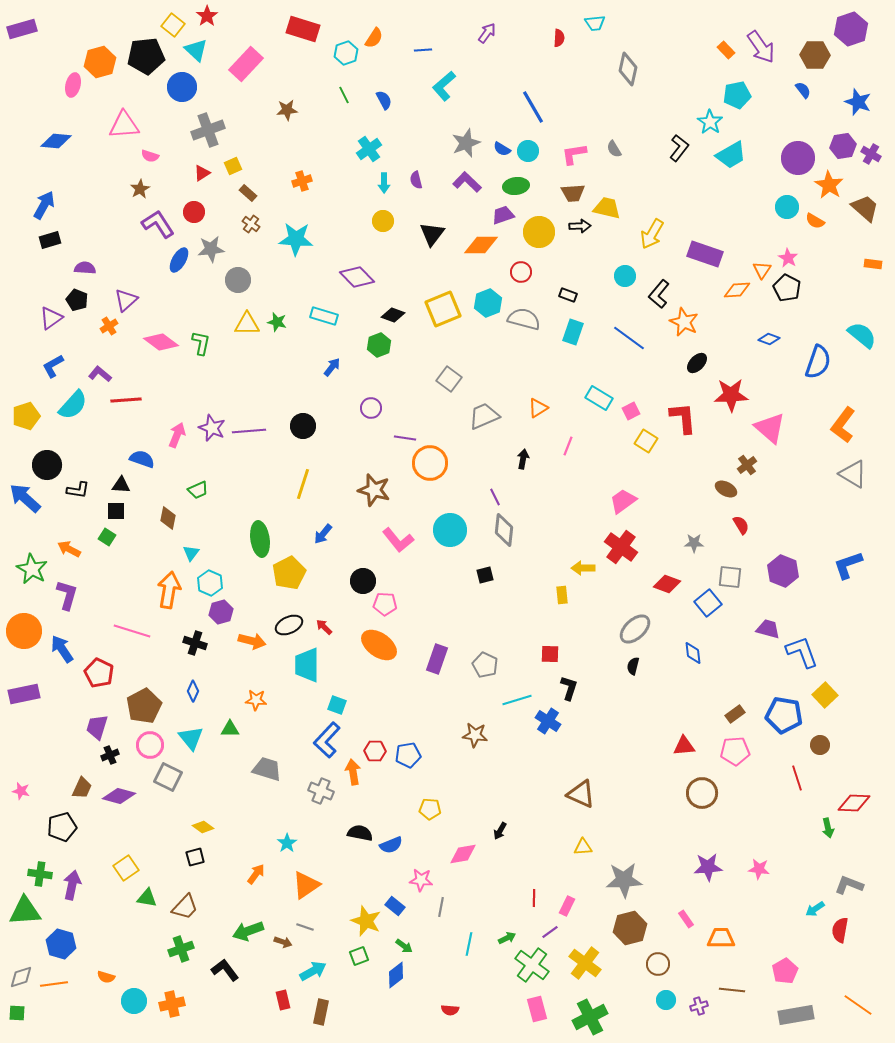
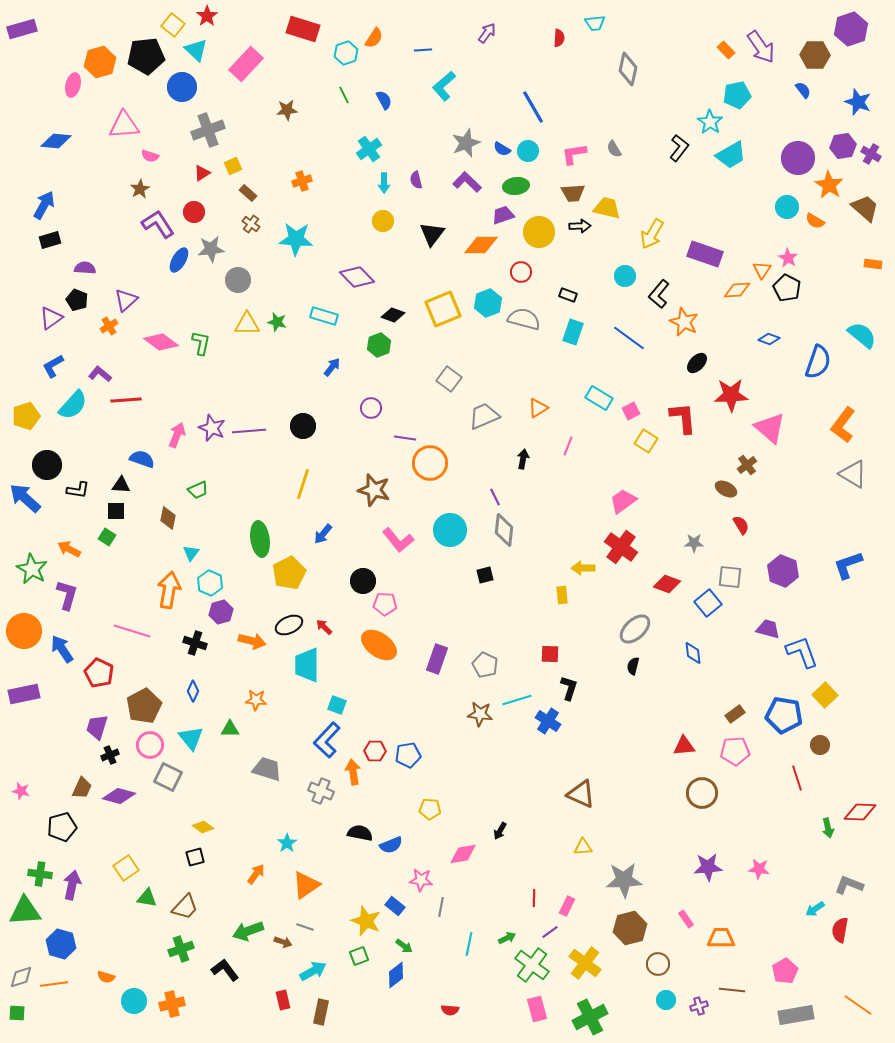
brown star at (475, 735): moved 5 px right, 21 px up
red diamond at (854, 803): moved 6 px right, 9 px down
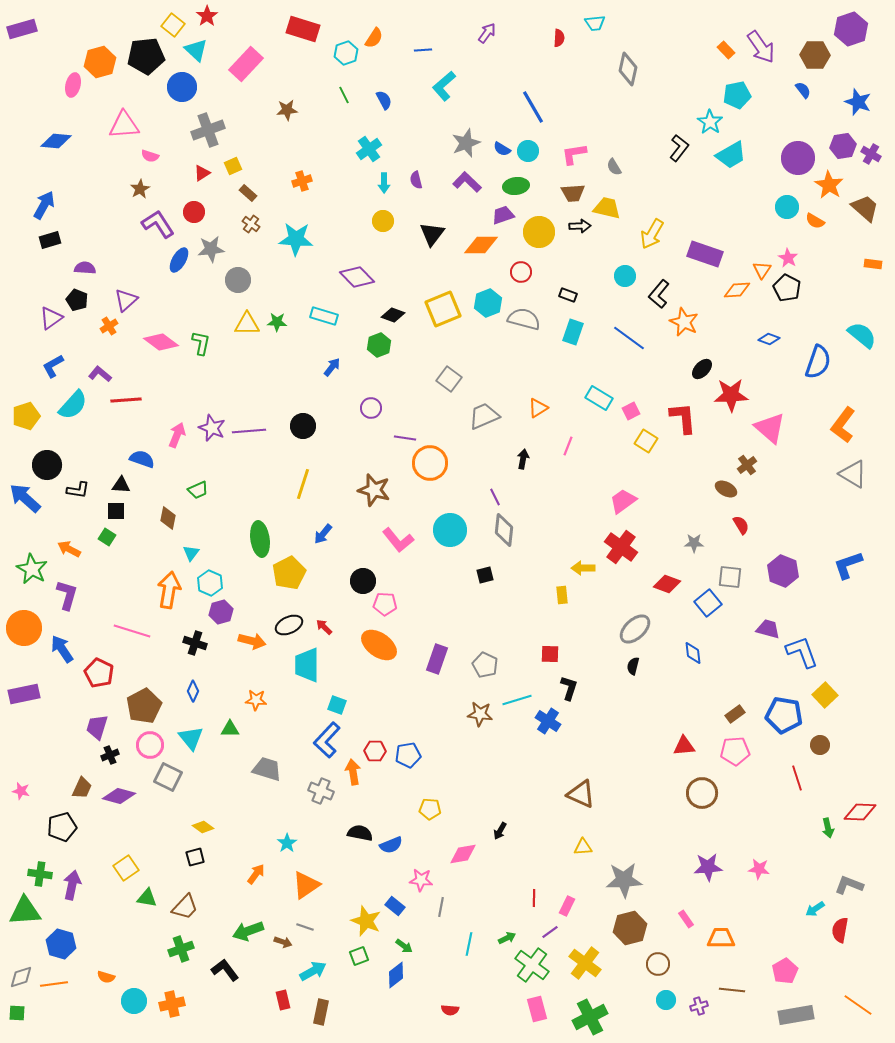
gray semicircle at (614, 149): moved 18 px down
green star at (277, 322): rotated 12 degrees counterclockwise
black ellipse at (697, 363): moved 5 px right, 6 px down
orange circle at (24, 631): moved 3 px up
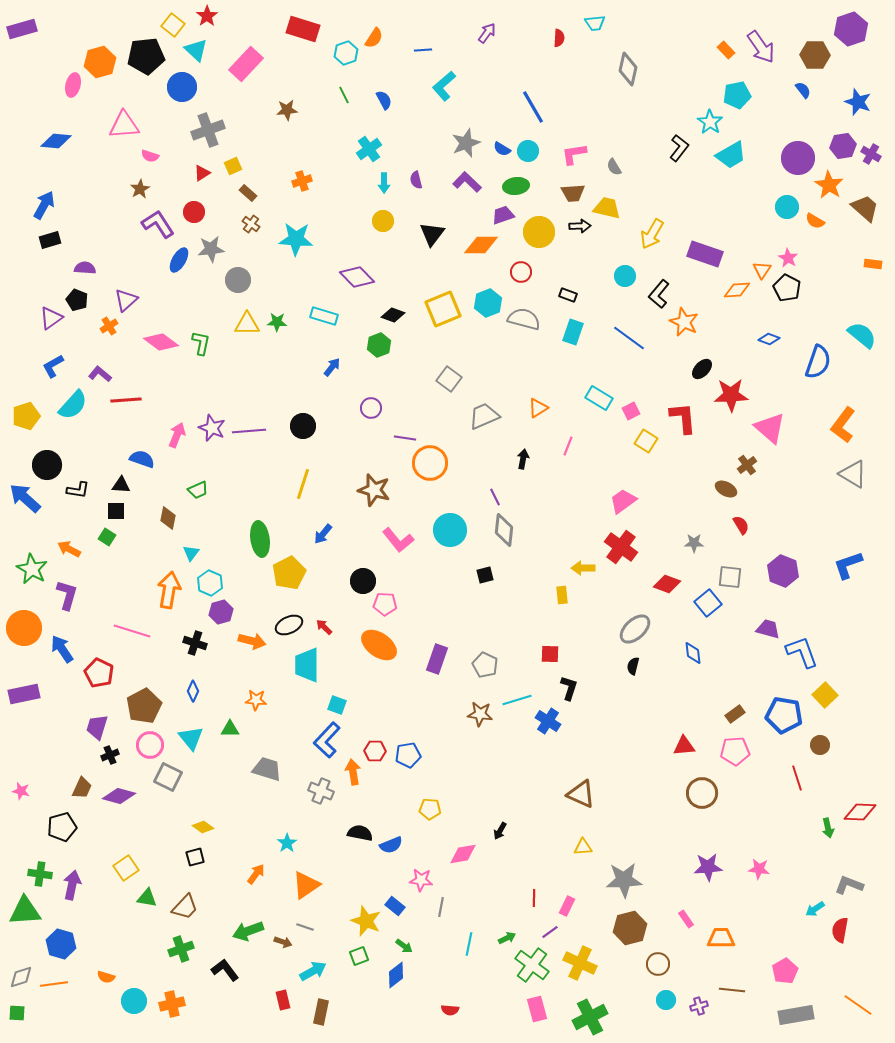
yellow cross at (585, 963): moved 5 px left; rotated 12 degrees counterclockwise
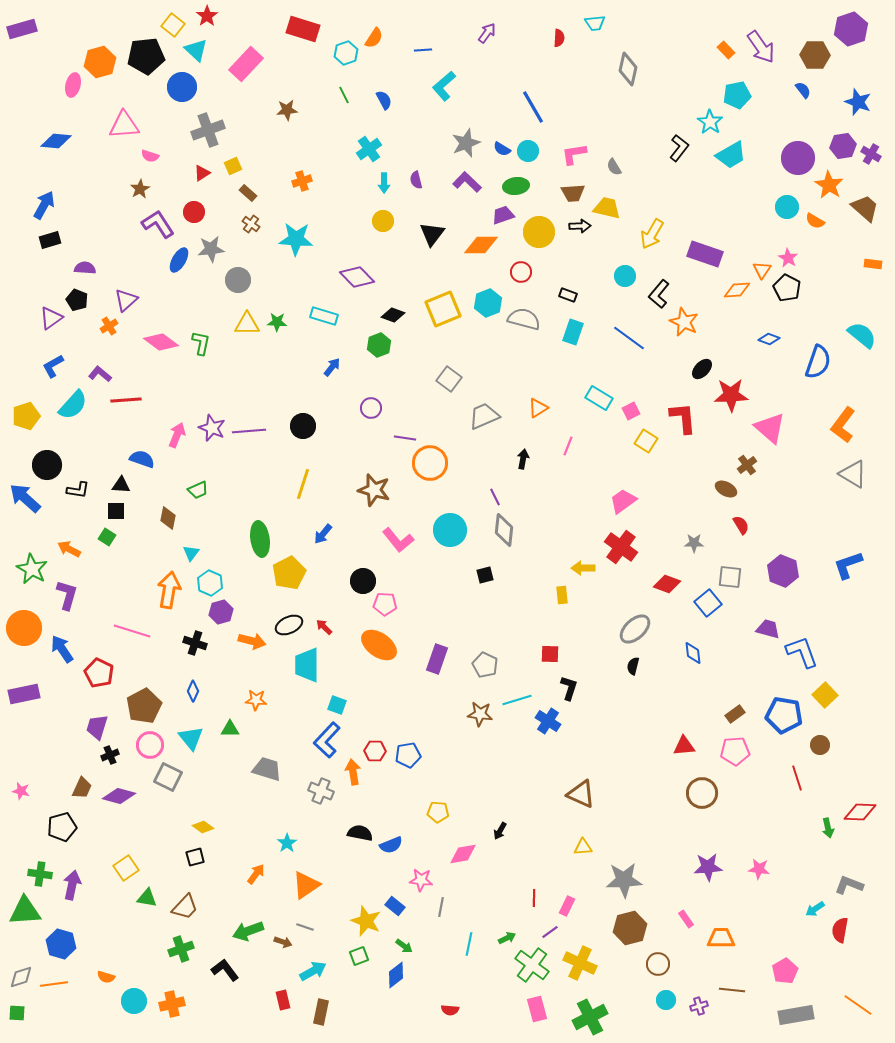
yellow pentagon at (430, 809): moved 8 px right, 3 px down
